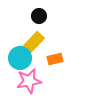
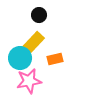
black circle: moved 1 px up
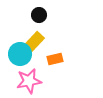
cyan circle: moved 4 px up
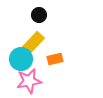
cyan circle: moved 1 px right, 5 px down
